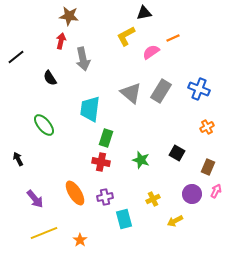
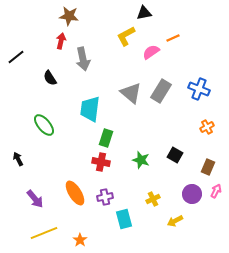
black square: moved 2 px left, 2 px down
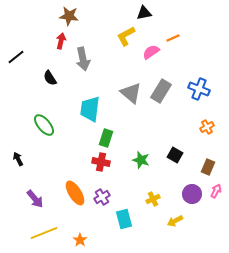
purple cross: moved 3 px left; rotated 21 degrees counterclockwise
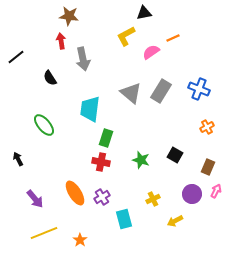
red arrow: rotated 21 degrees counterclockwise
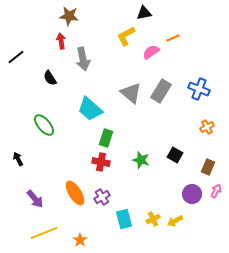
cyan trapezoid: rotated 56 degrees counterclockwise
yellow cross: moved 20 px down
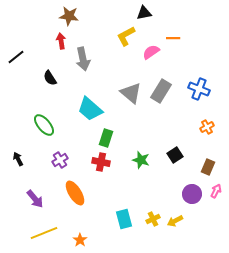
orange line: rotated 24 degrees clockwise
black square: rotated 28 degrees clockwise
purple cross: moved 42 px left, 37 px up
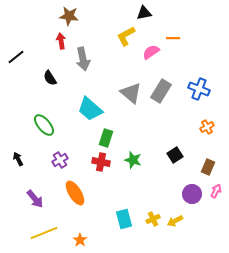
green star: moved 8 px left
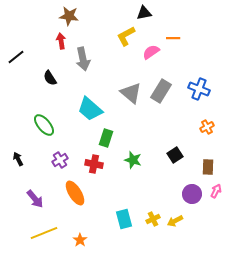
red cross: moved 7 px left, 2 px down
brown rectangle: rotated 21 degrees counterclockwise
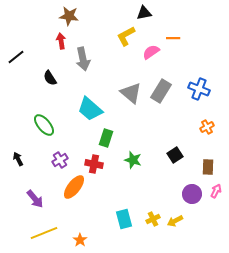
orange ellipse: moved 1 px left, 6 px up; rotated 70 degrees clockwise
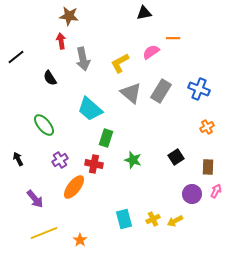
yellow L-shape: moved 6 px left, 27 px down
black square: moved 1 px right, 2 px down
